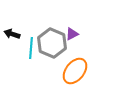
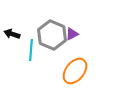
gray hexagon: moved 8 px up
cyan line: moved 2 px down
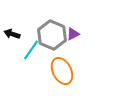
purple triangle: moved 1 px right
cyan line: rotated 30 degrees clockwise
orange ellipse: moved 13 px left; rotated 64 degrees counterclockwise
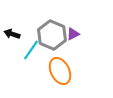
orange ellipse: moved 2 px left
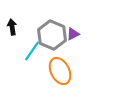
black arrow: moved 7 px up; rotated 63 degrees clockwise
cyan line: moved 1 px right, 1 px down
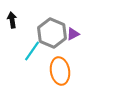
black arrow: moved 7 px up
gray hexagon: moved 2 px up
orange ellipse: rotated 16 degrees clockwise
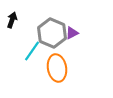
black arrow: rotated 28 degrees clockwise
purple triangle: moved 1 px left, 1 px up
orange ellipse: moved 3 px left, 3 px up
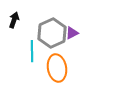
black arrow: moved 2 px right
gray hexagon: rotated 12 degrees clockwise
cyan line: rotated 35 degrees counterclockwise
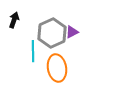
purple triangle: moved 1 px up
cyan line: moved 1 px right
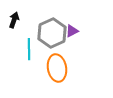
purple triangle: moved 1 px up
cyan line: moved 4 px left, 2 px up
